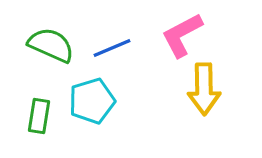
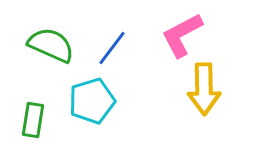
blue line: rotated 30 degrees counterclockwise
green rectangle: moved 6 px left, 4 px down
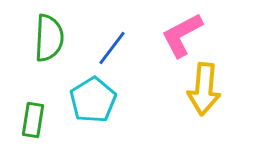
green semicircle: moved 2 px left, 7 px up; rotated 69 degrees clockwise
yellow arrow: rotated 6 degrees clockwise
cyan pentagon: moved 1 px right, 1 px up; rotated 15 degrees counterclockwise
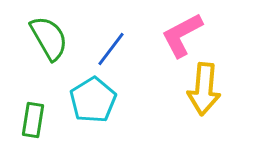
green semicircle: rotated 33 degrees counterclockwise
blue line: moved 1 px left, 1 px down
